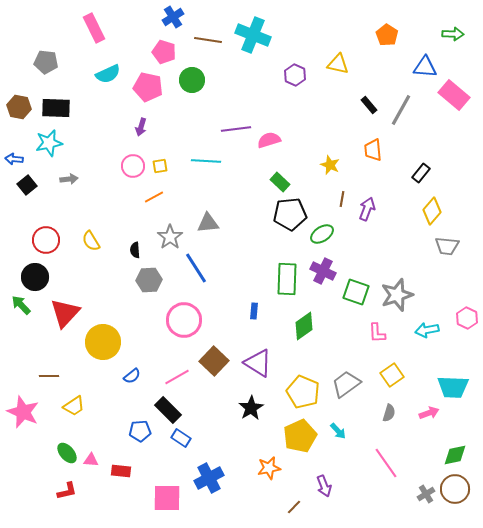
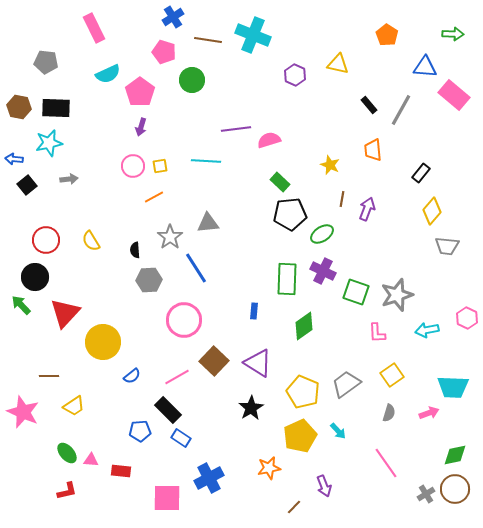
pink pentagon at (148, 87): moved 8 px left, 5 px down; rotated 24 degrees clockwise
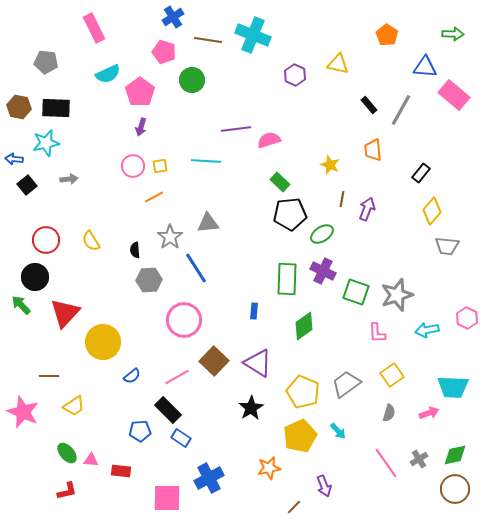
cyan star at (49, 143): moved 3 px left
gray cross at (426, 494): moved 7 px left, 35 px up
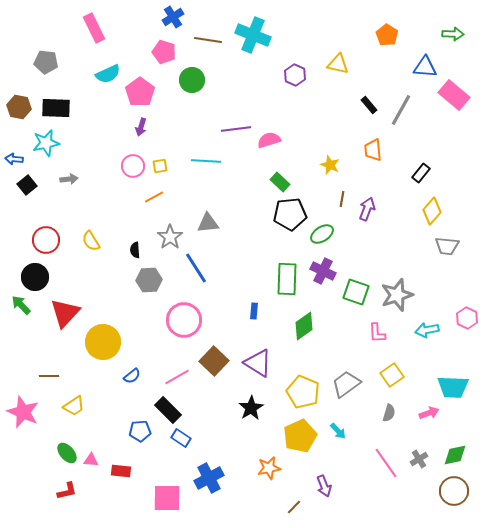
brown circle at (455, 489): moved 1 px left, 2 px down
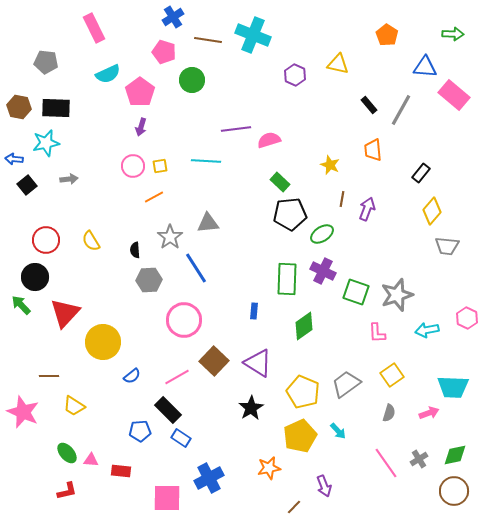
yellow trapezoid at (74, 406): rotated 65 degrees clockwise
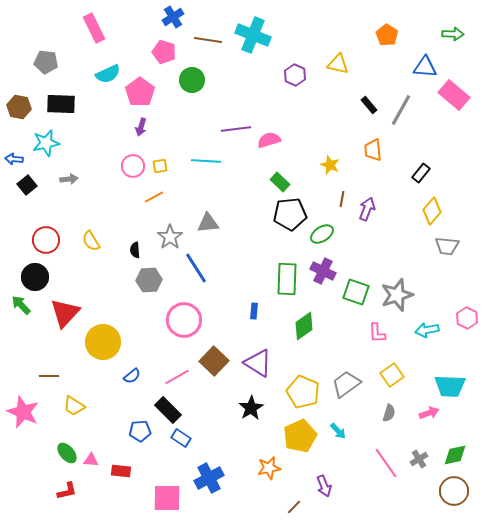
black rectangle at (56, 108): moved 5 px right, 4 px up
cyan trapezoid at (453, 387): moved 3 px left, 1 px up
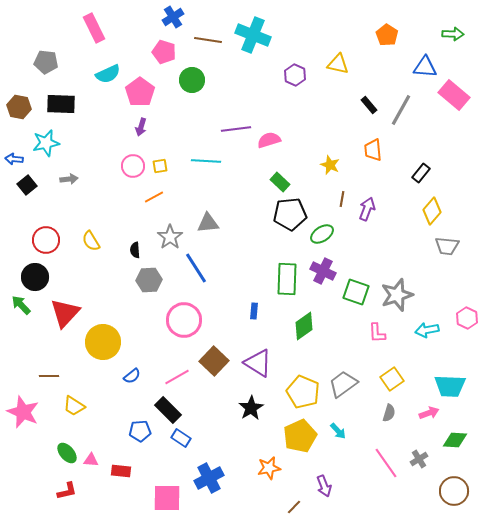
yellow square at (392, 375): moved 4 px down
gray trapezoid at (346, 384): moved 3 px left
green diamond at (455, 455): moved 15 px up; rotated 15 degrees clockwise
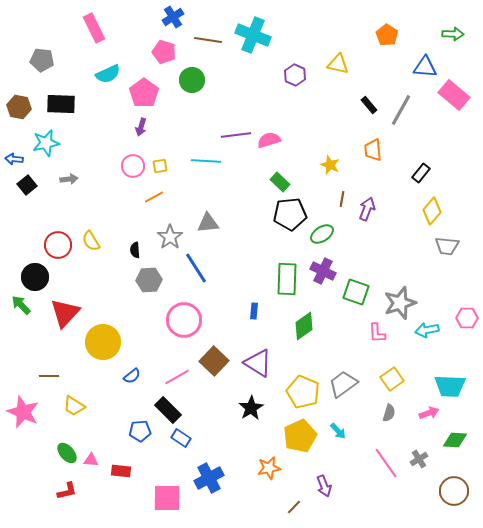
gray pentagon at (46, 62): moved 4 px left, 2 px up
pink pentagon at (140, 92): moved 4 px right, 1 px down
purple line at (236, 129): moved 6 px down
red circle at (46, 240): moved 12 px right, 5 px down
gray star at (397, 295): moved 3 px right, 8 px down
pink hexagon at (467, 318): rotated 25 degrees counterclockwise
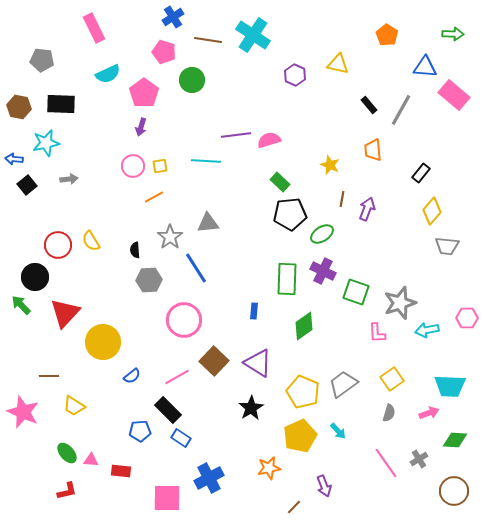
cyan cross at (253, 35): rotated 12 degrees clockwise
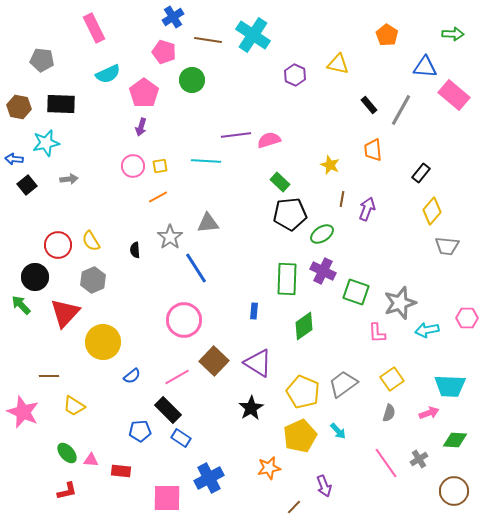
orange line at (154, 197): moved 4 px right
gray hexagon at (149, 280): moved 56 px left; rotated 20 degrees counterclockwise
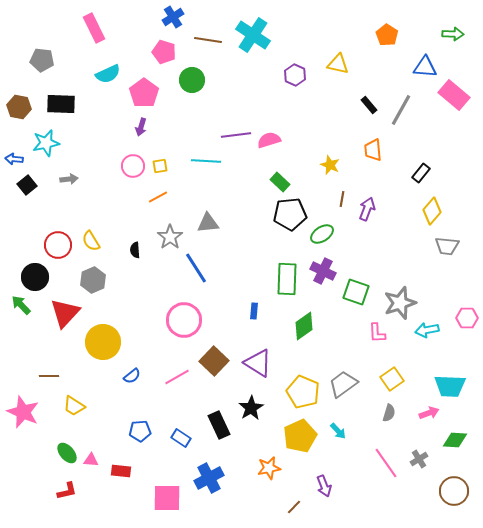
black rectangle at (168, 410): moved 51 px right, 15 px down; rotated 20 degrees clockwise
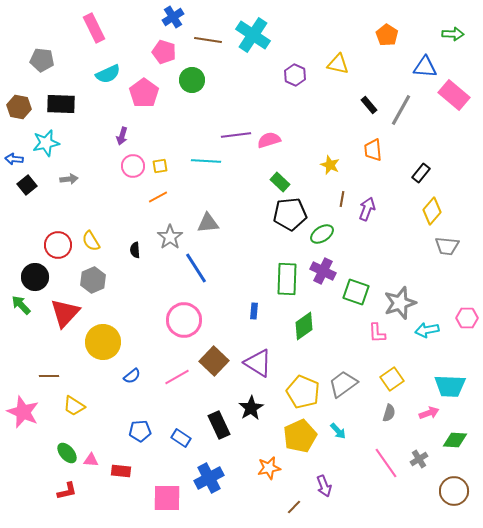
purple arrow at (141, 127): moved 19 px left, 9 px down
